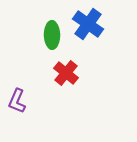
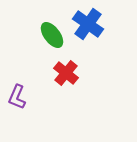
green ellipse: rotated 36 degrees counterclockwise
purple L-shape: moved 4 px up
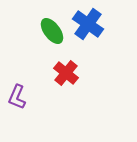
green ellipse: moved 4 px up
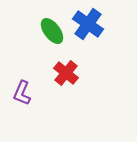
purple L-shape: moved 5 px right, 4 px up
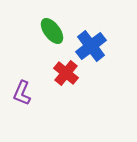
blue cross: moved 3 px right, 22 px down; rotated 16 degrees clockwise
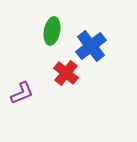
green ellipse: rotated 48 degrees clockwise
purple L-shape: rotated 135 degrees counterclockwise
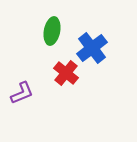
blue cross: moved 1 px right, 2 px down
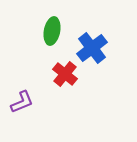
red cross: moved 1 px left, 1 px down
purple L-shape: moved 9 px down
